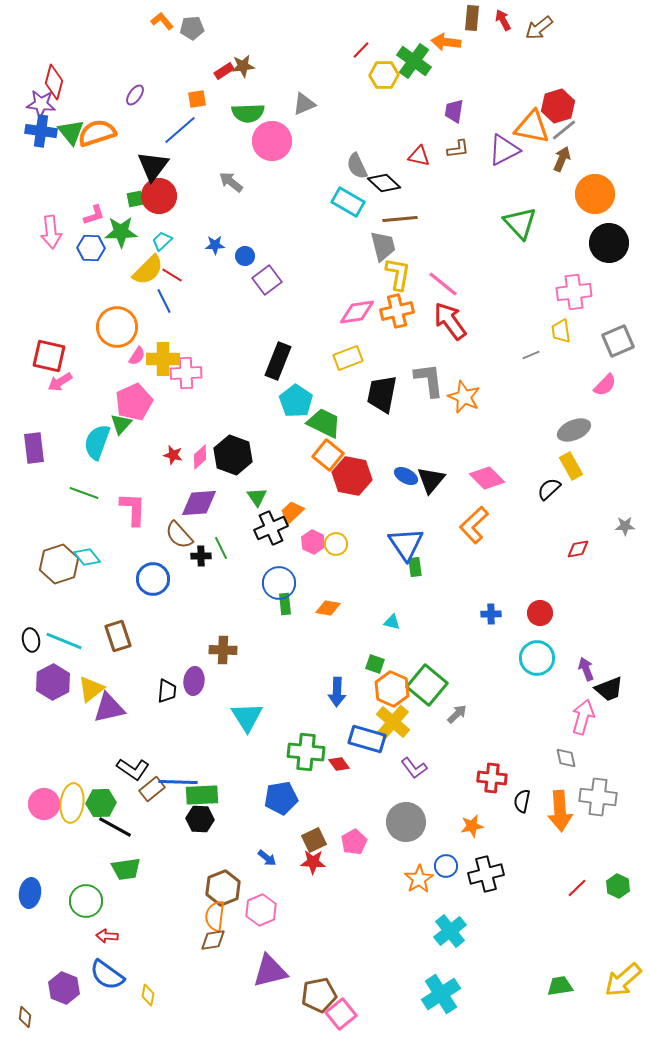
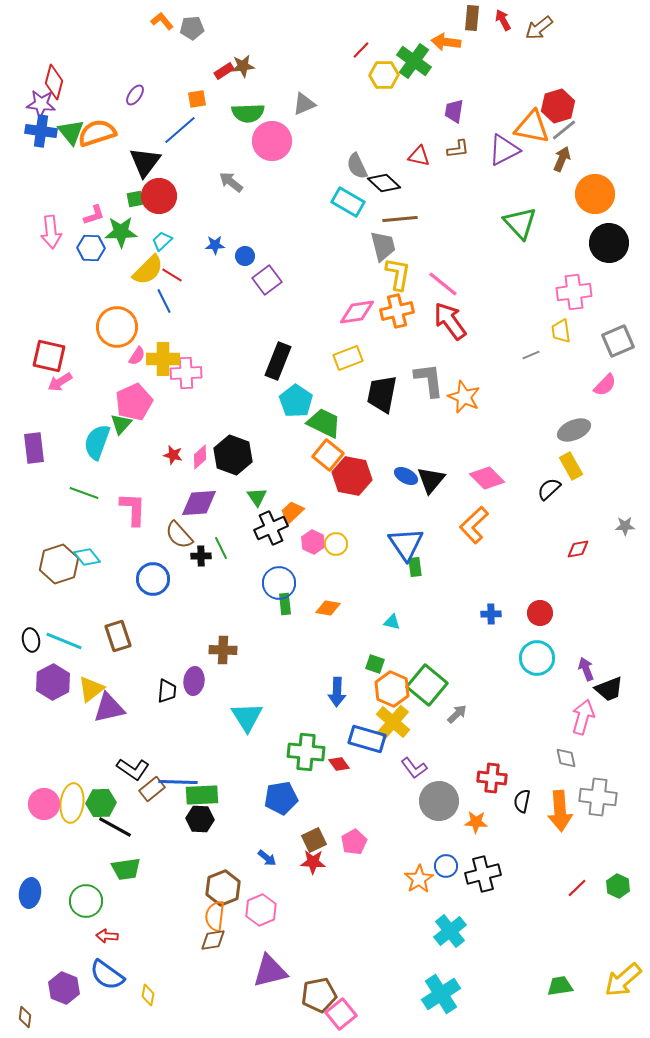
black triangle at (153, 166): moved 8 px left, 4 px up
gray circle at (406, 822): moved 33 px right, 21 px up
orange star at (472, 826): moved 4 px right, 4 px up; rotated 15 degrees clockwise
black cross at (486, 874): moved 3 px left
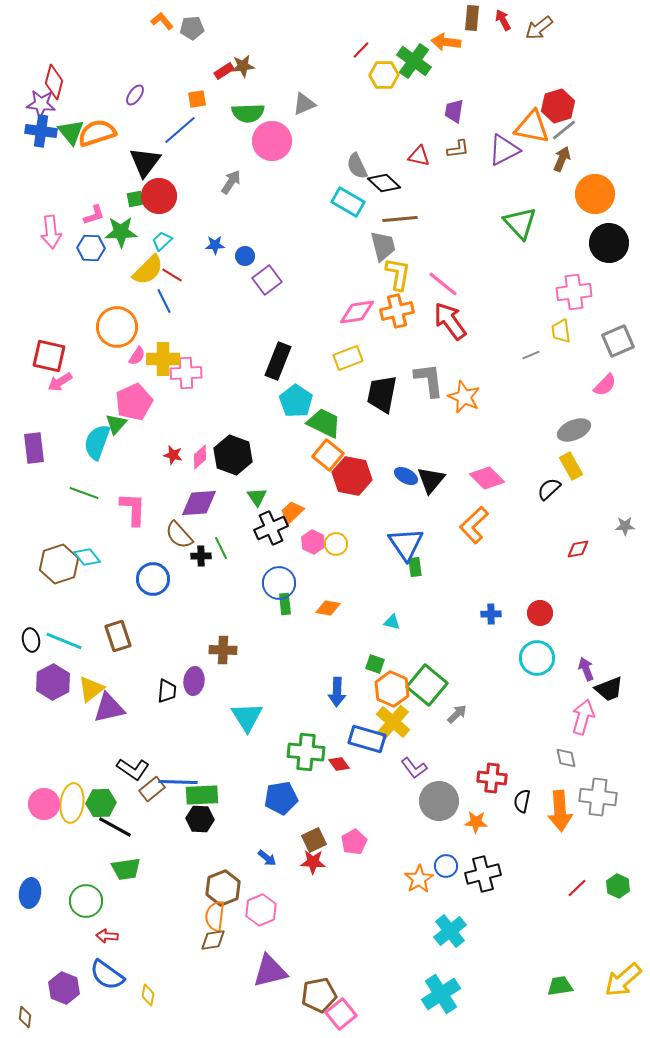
gray arrow at (231, 182): rotated 85 degrees clockwise
green triangle at (121, 424): moved 5 px left
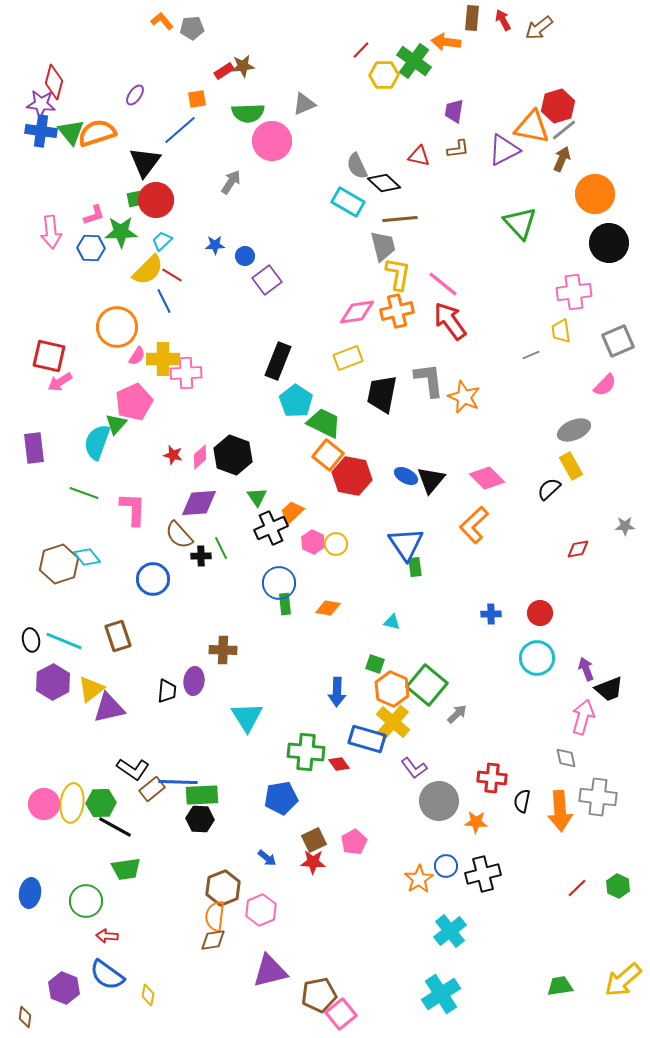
red circle at (159, 196): moved 3 px left, 4 px down
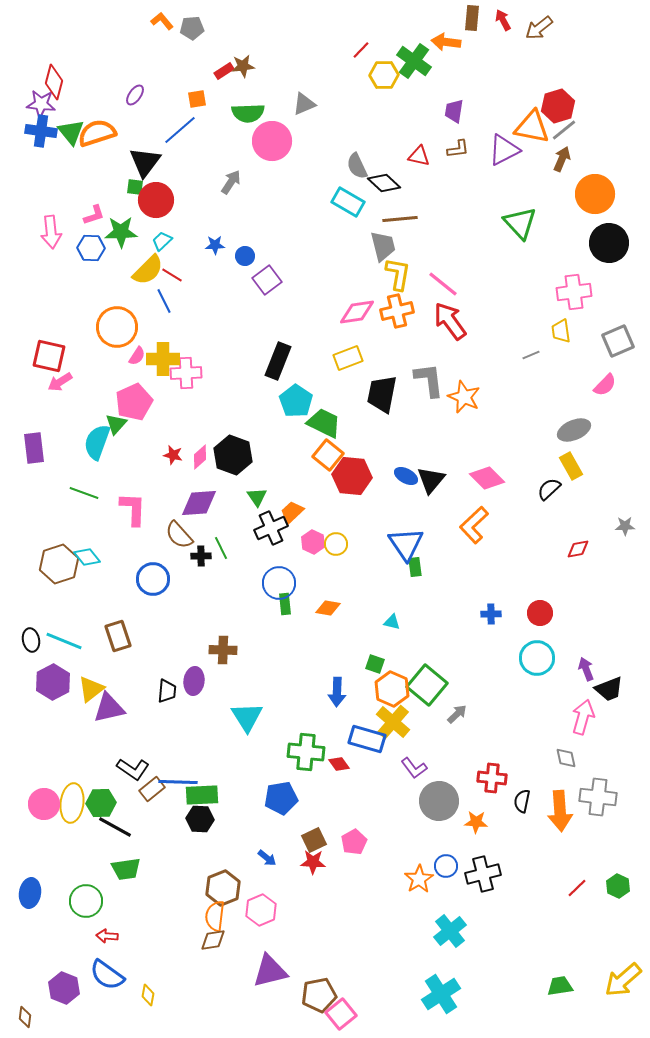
green square at (135, 199): moved 12 px up; rotated 18 degrees clockwise
red hexagon at (352, 476): rotated 6 degrees counterclockwise
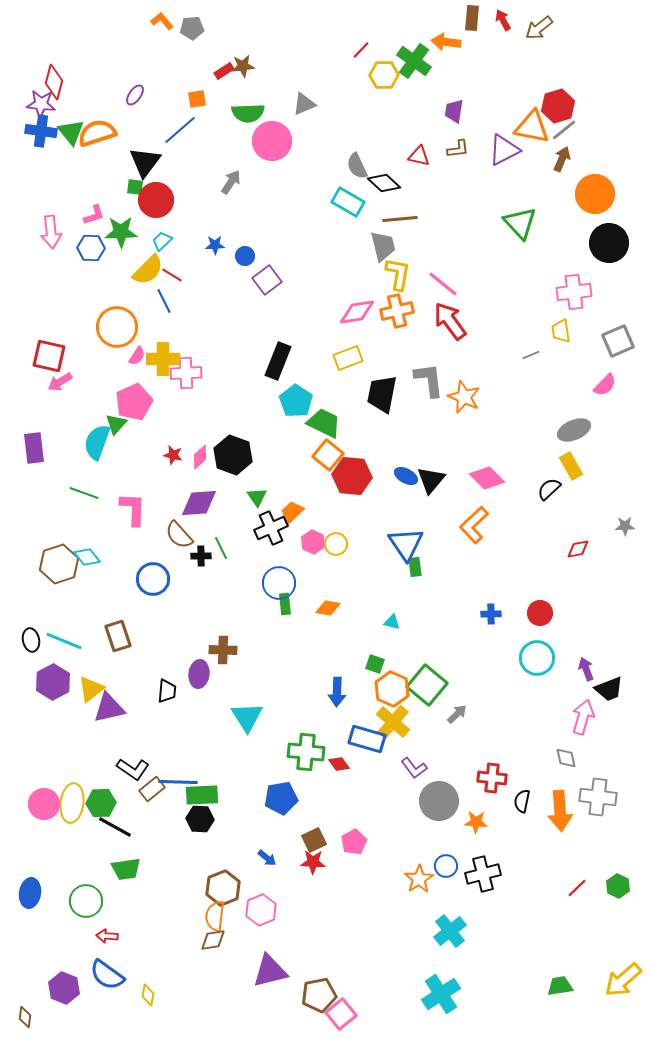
purple ellipse at (194, 681): moved 5 px right, 7 px up
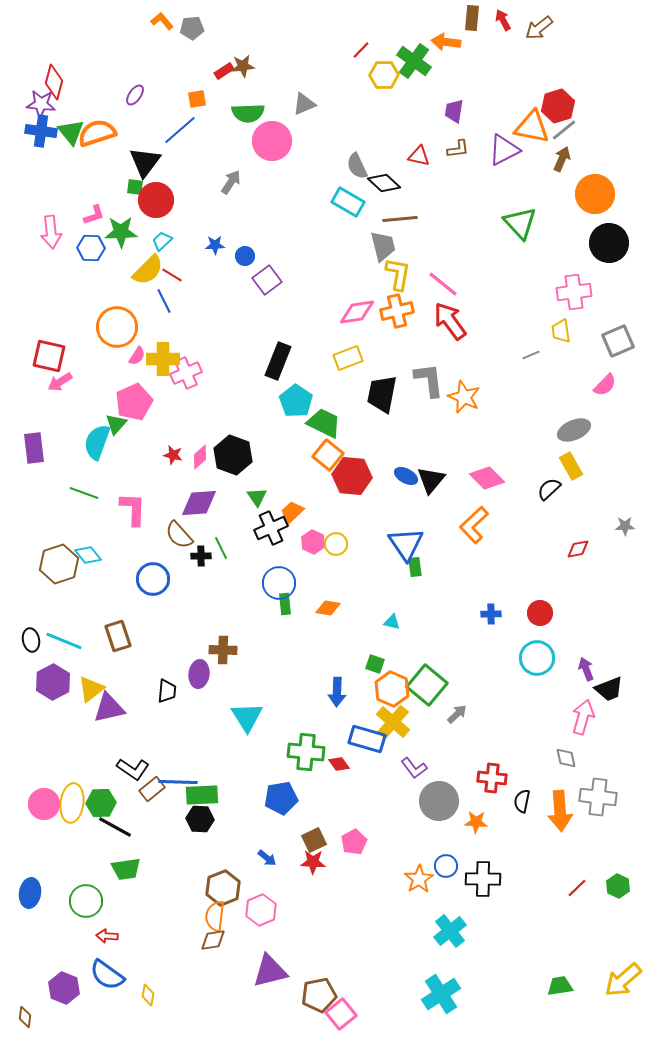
pink cross at (186, 373): rotated 20 degrees counterclockwise
cyan diamond at (87, 557): moved 1 px right, 2 px up
black cross at (483, 874): moved 5 px down; rotated 16 degrees clockwise
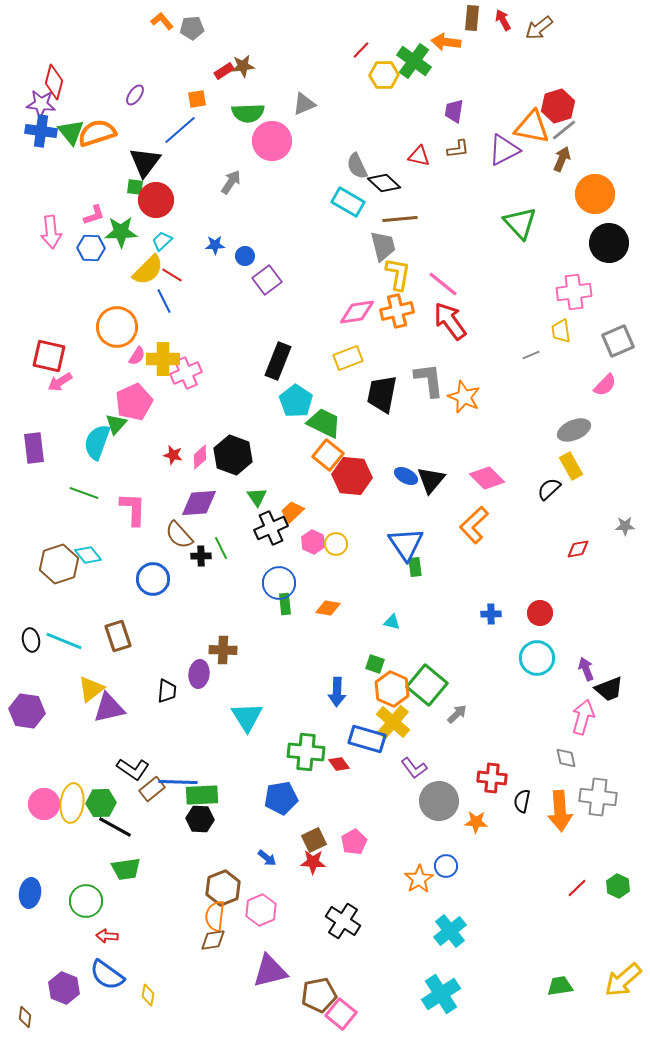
purple hexagon at (53, 682): moved 26 px left, 29 px down; rotated 24 degrees counterclockwise
black cross at (483, 879): moved 140 px left, 42 px down; rotated 32 degrees clockwise
pink square at (341, 1014): rotated 12 degrees counterclockwise
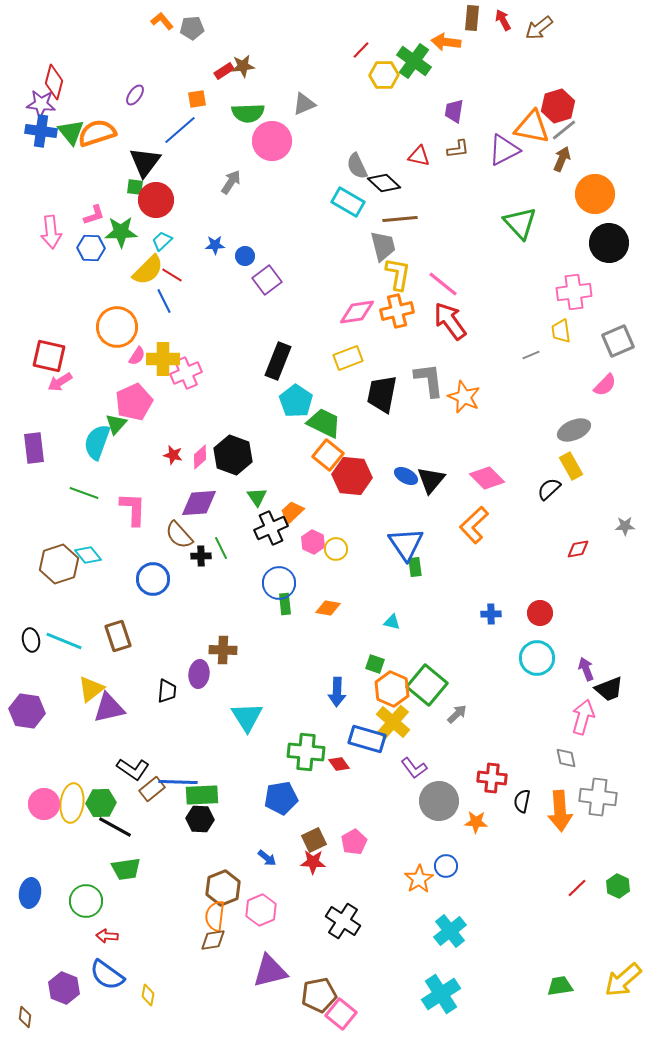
yellow circle at (336, 544): moved 5 px down
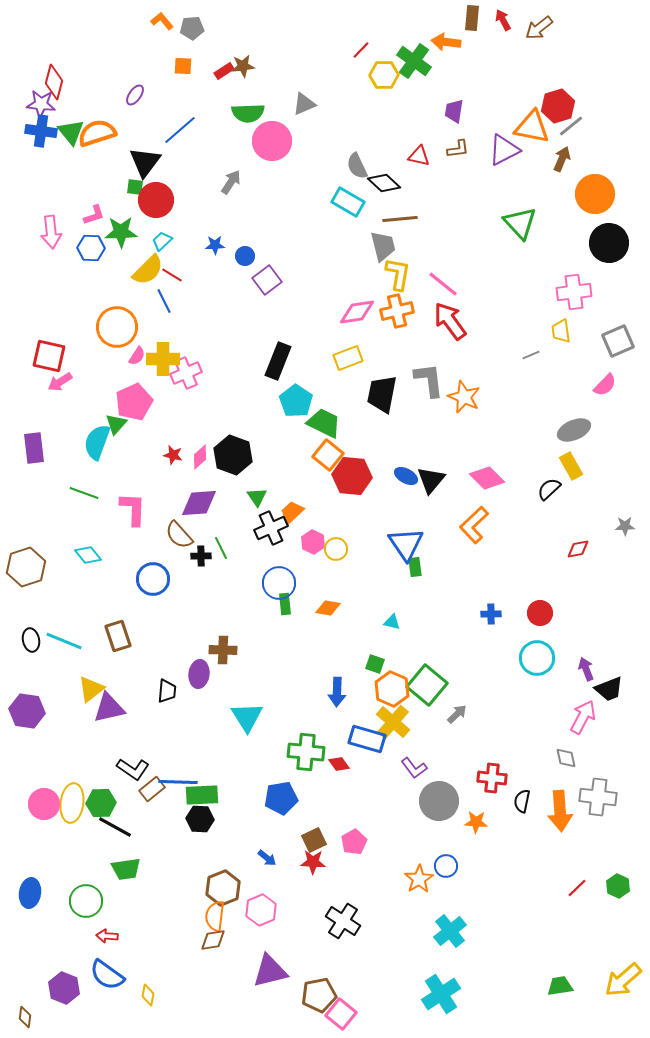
orange square at (197, 99): moved 14 px left, 33 px up; rotated 12 degrees clockwise
gray line at (564, 130): moved 7 px right, 4 px up
brown hexagon at (59, 564): moved 33 px left, 3 px down
pink arrow at (583, 717): rotated 12 degrees clockwise
